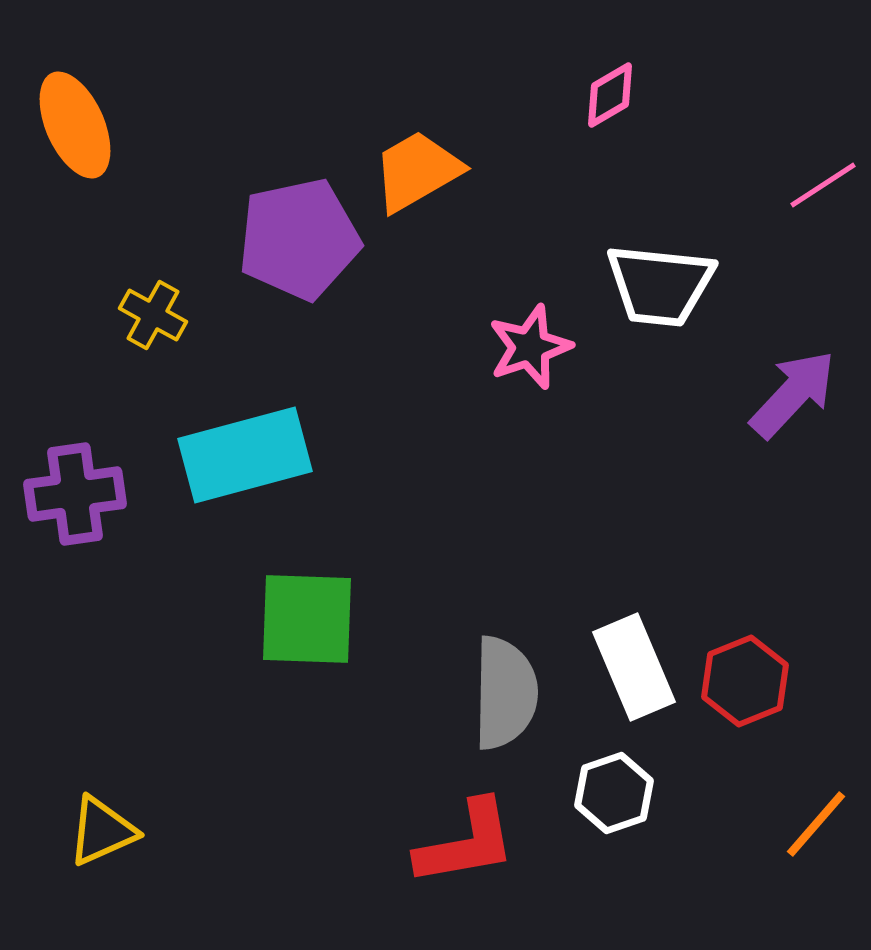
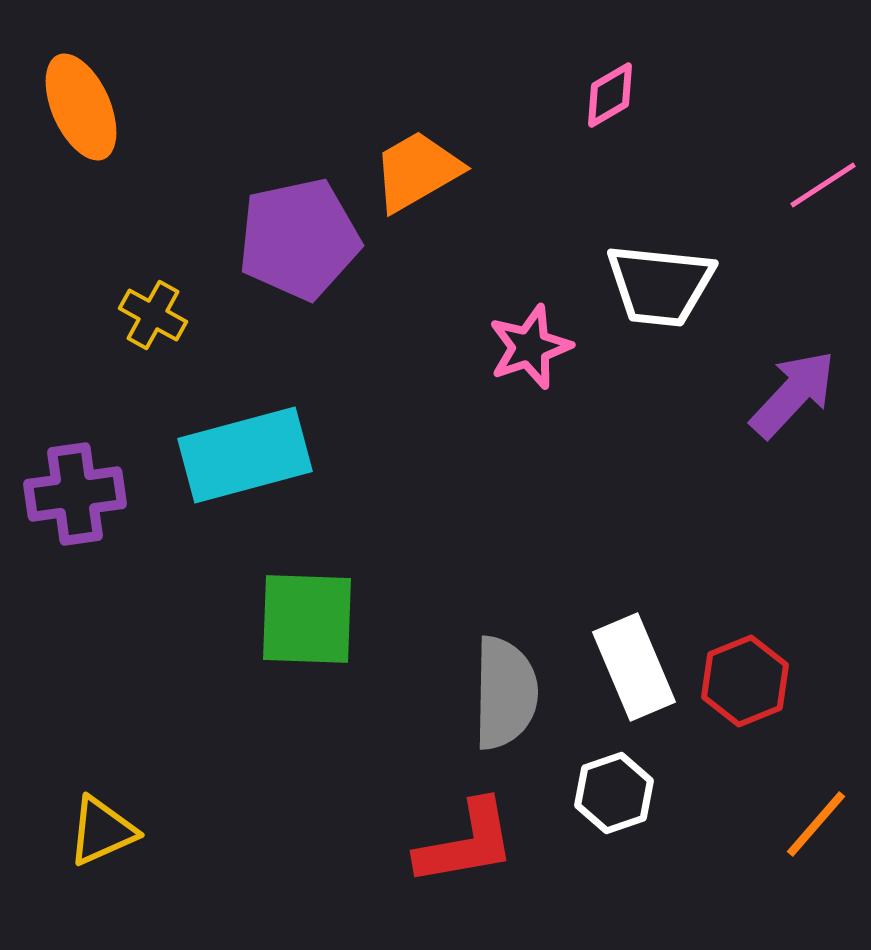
orange ellipse: moved 6 px right, 18 px up
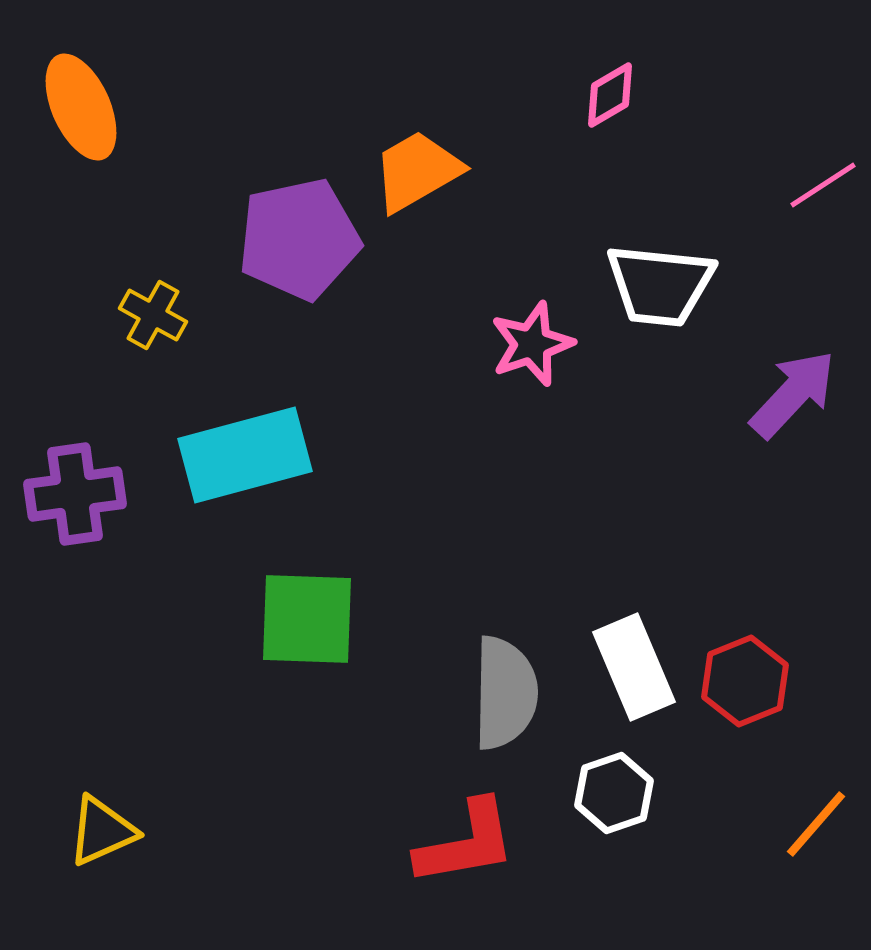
pink star: moved 2 px right, 3 px up
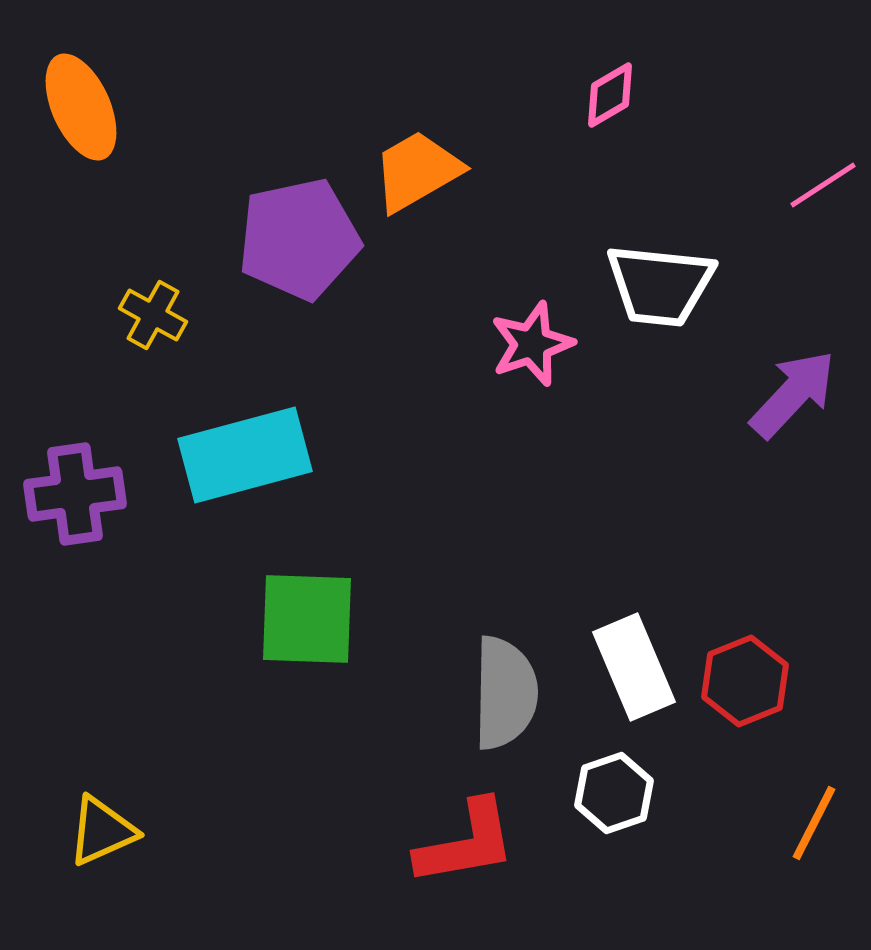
orange line: moved 2 px left, 1 px up; rotated 14 degrees counterclockwise
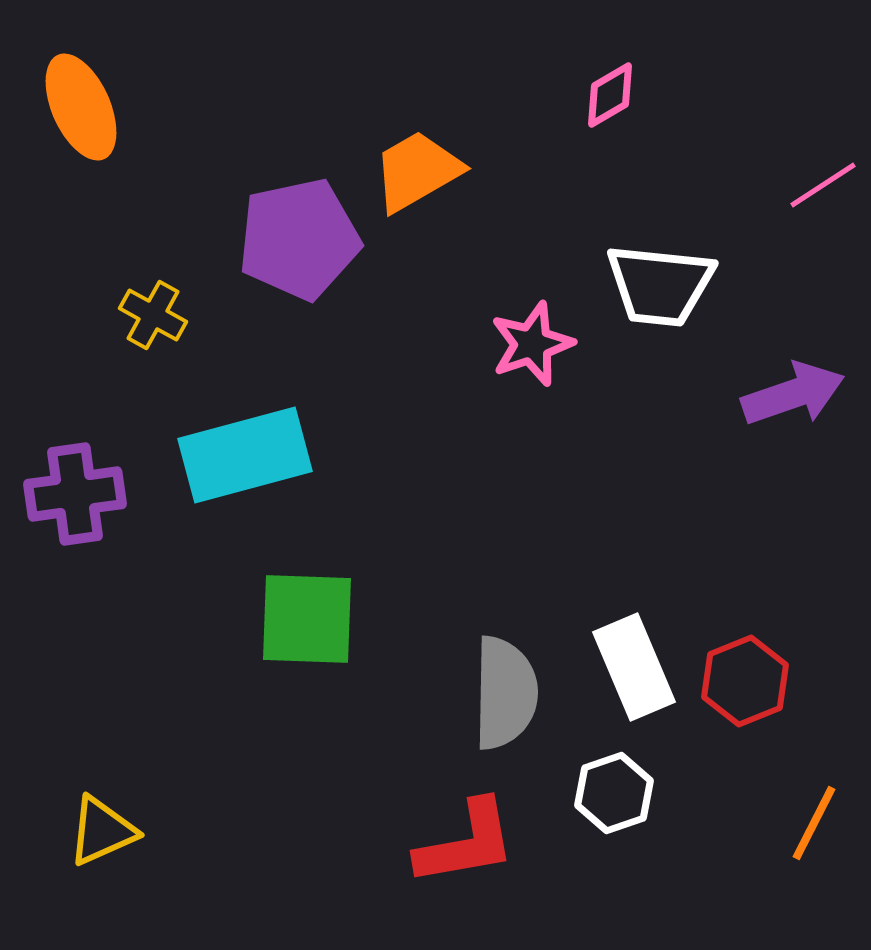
purple arrow: rotated 28 degrees clockwise
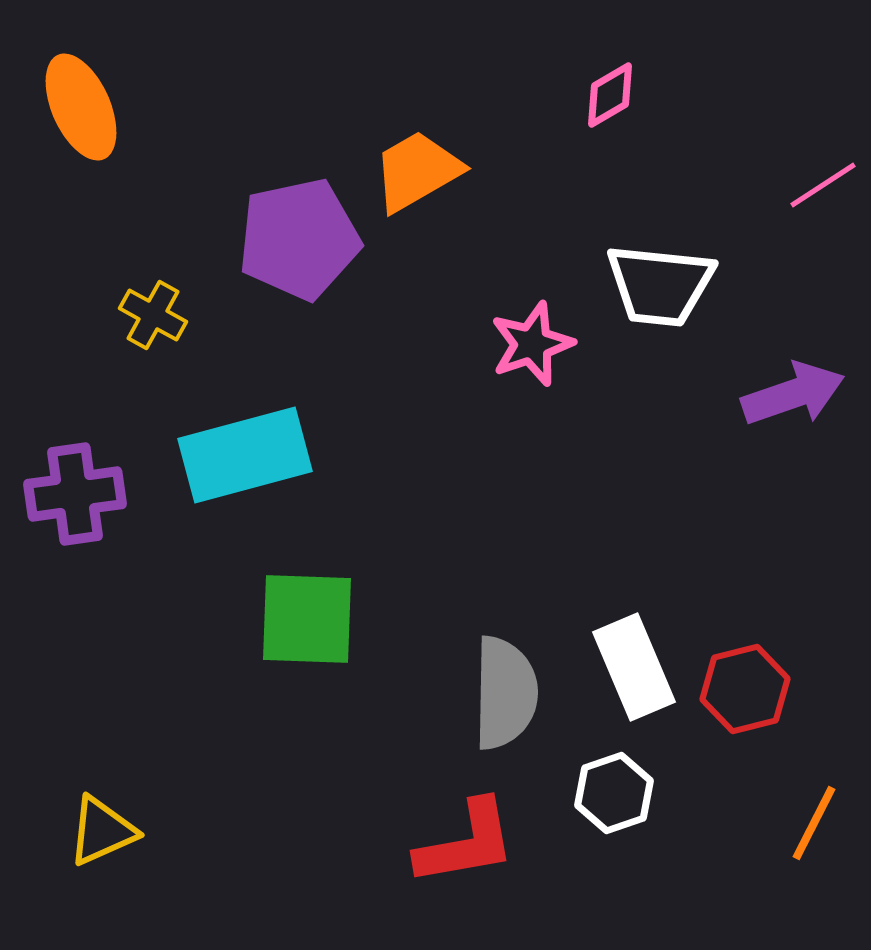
red hexagon: moved 8 px down; rotated 8 degrees clockwise
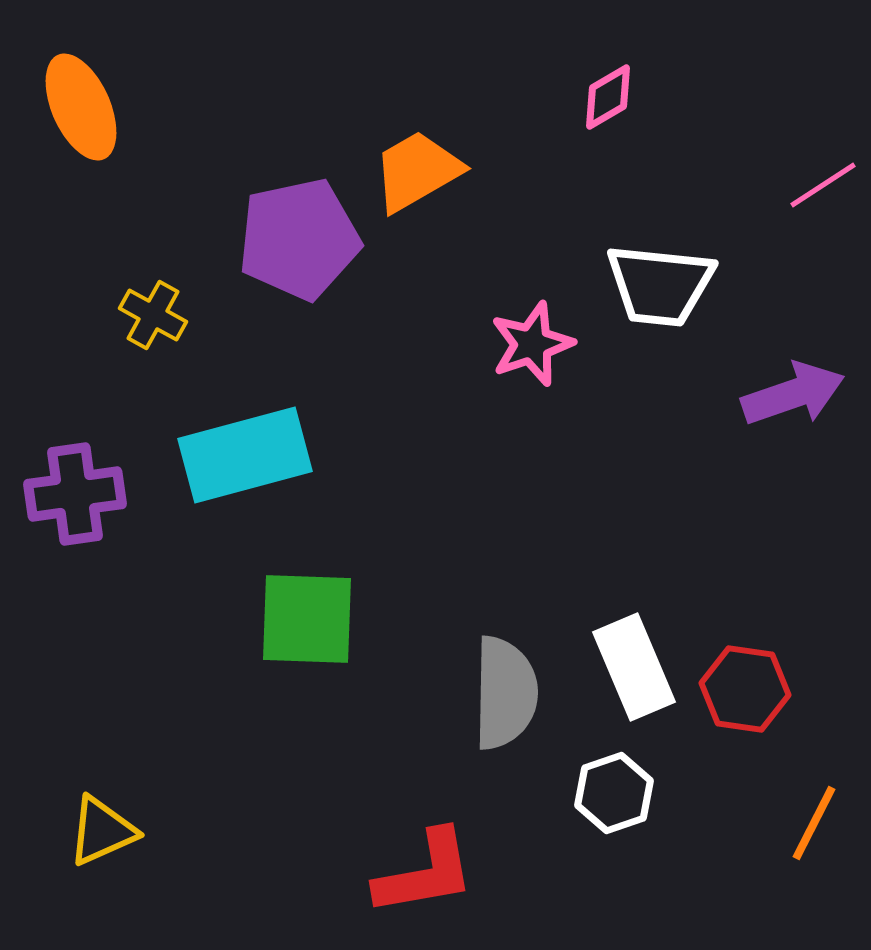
pink diamond: moved 2 px left, 2 px down
red hexagon: rotated 22 degrees clockwise
red L-shape: moved 41 px left, 30 px down
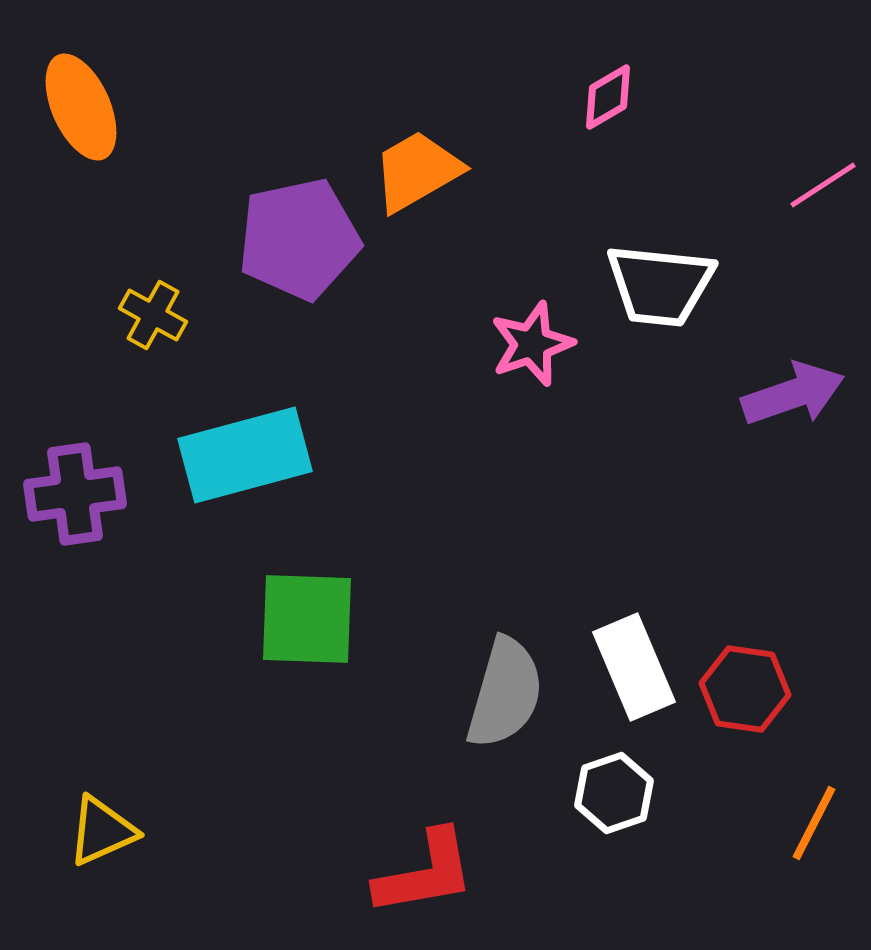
gray semicircle: rotated 15 degrees clockwise
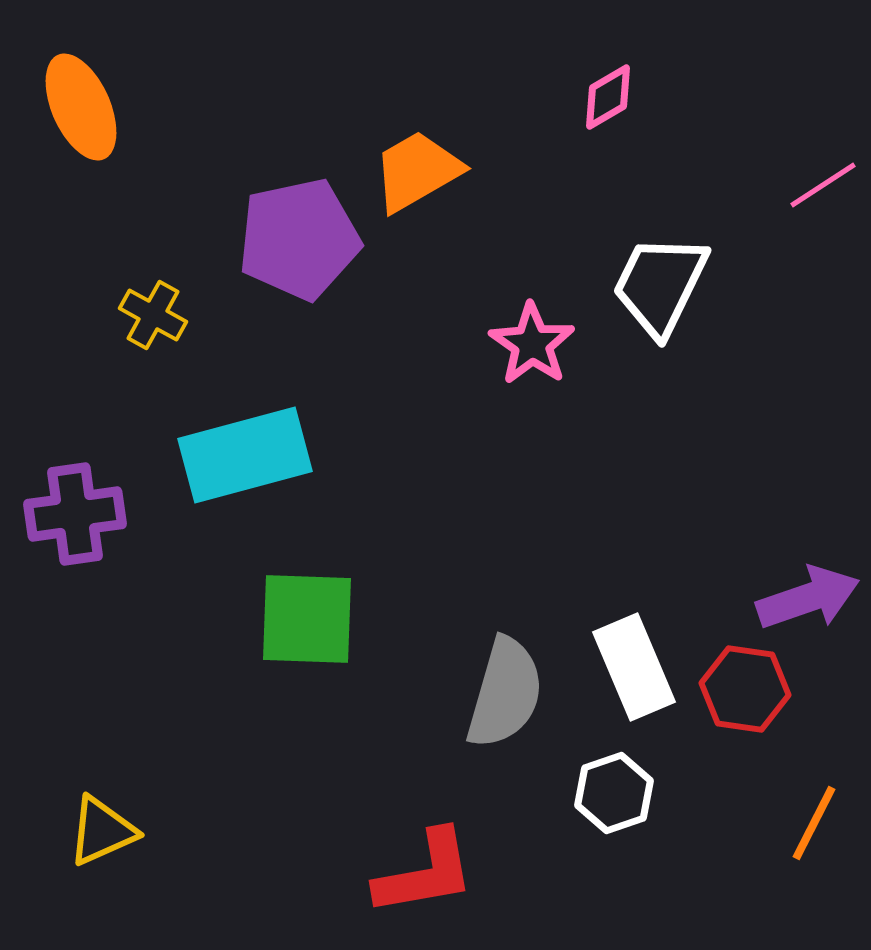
white trapezoid: rotated 110 degrees clockwise
pink star: rotated 18 degrees counterclockwise
purple arrow: moved 15 px right, 204 px down
purple cross: moved 20 px down
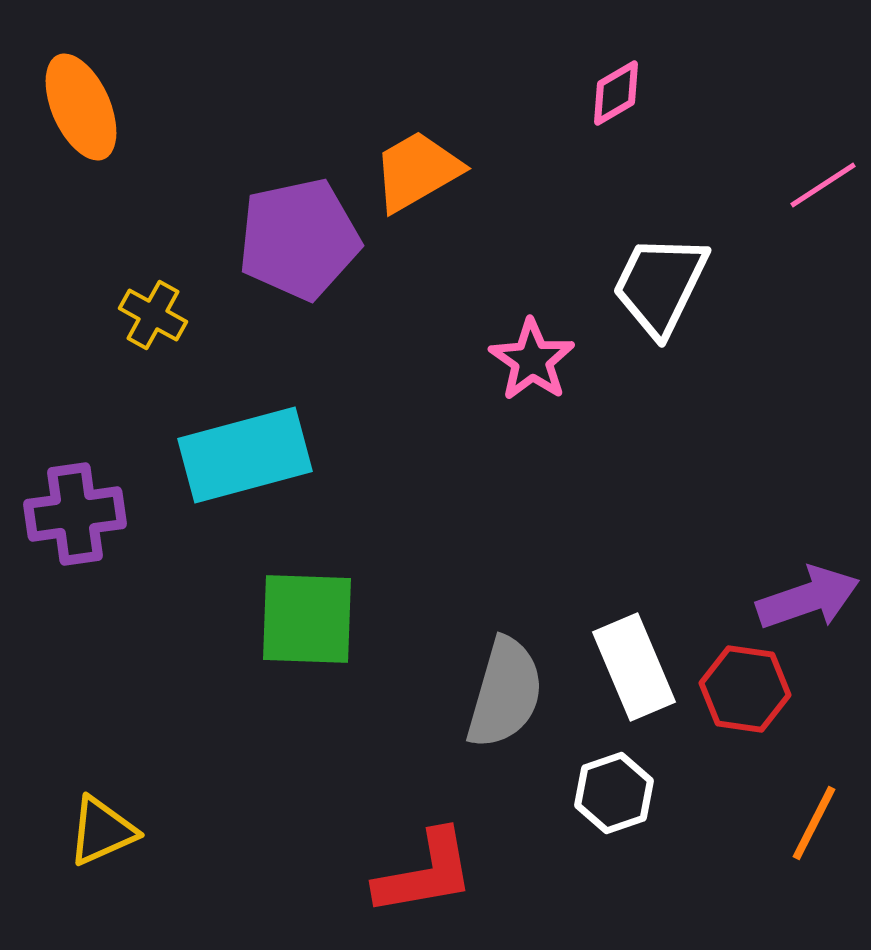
pink diamond: moved 8 px right, 4 px up
pink star: moved 16 px down
